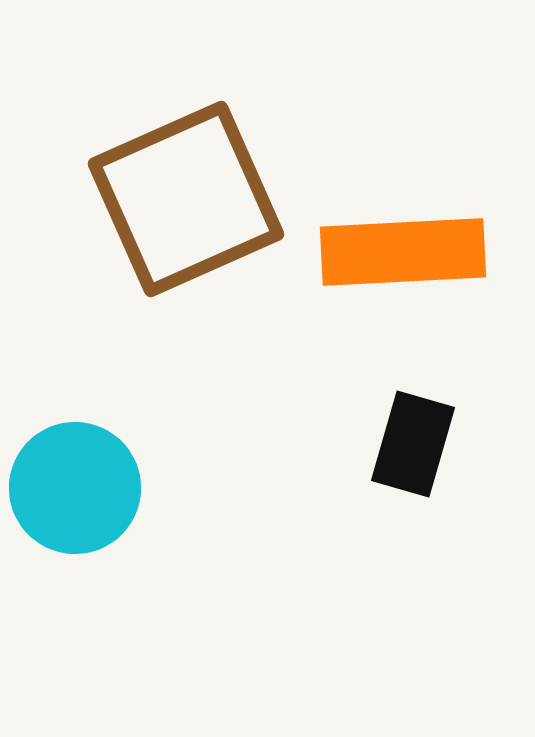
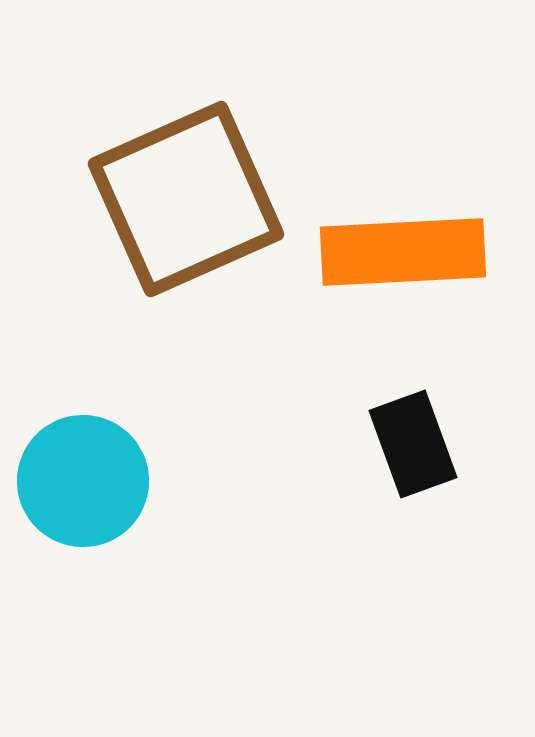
black rectangle: rotated 36 degrees counterclockwise
cyan circle: moved 8 px right, 7 px up
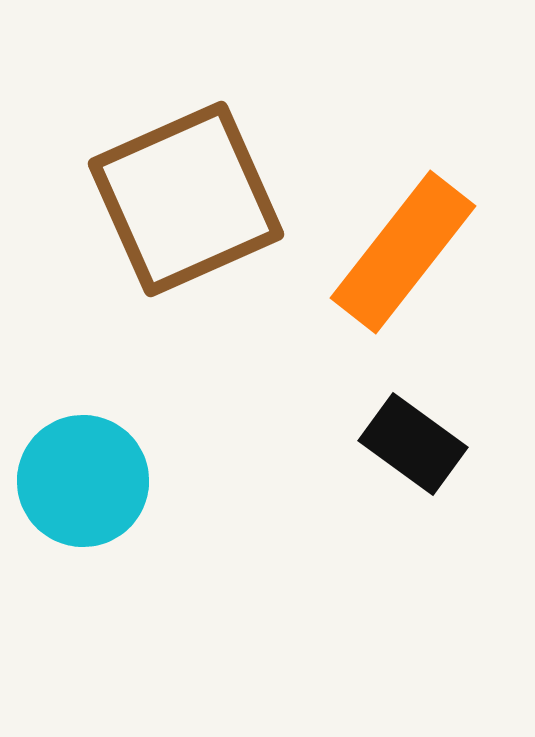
orange rectangle: rotated 49 degrees counterclockwise
black rectangle: rotated 34 degrees counterclockwise
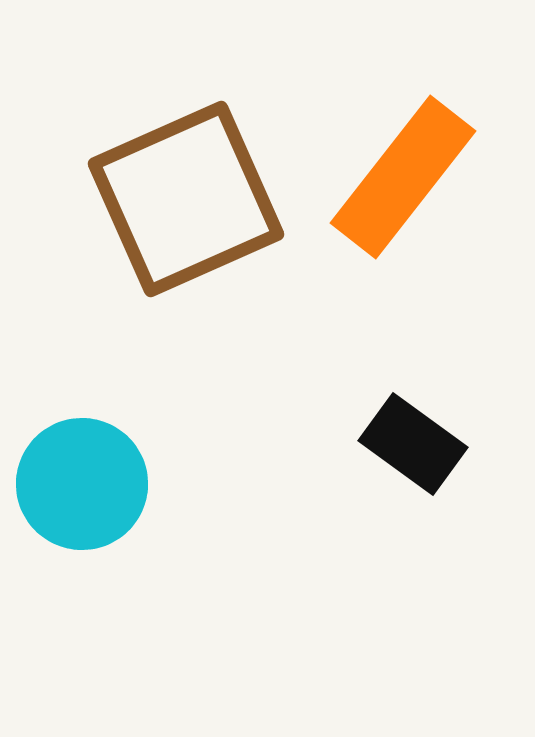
orange rectangle: moved 75 px up
cyan circle: moved 1 px left, 3 px down
